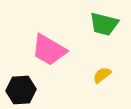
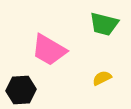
yellow semicircle: moved 3 px down; rotated 12 degrees clockwise
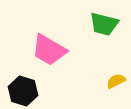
yellow semicircle: moved 14 px right, 3 px down
black hexagon: moved 2 px right, 1 px down; rotated 20 degrees clockwise
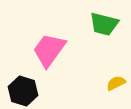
pink trapezoid: rotated 96 degrees clockwise
yellow semicircle: moved 2 px down
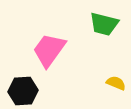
yellow semicircle: rotated 48 degrees clockwise
black hexagon: rotated 20 degrees counterclockwise
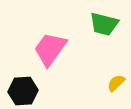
pink trapezoid: moved 1 px right, 1 px up
yellow semicircle: rotated 66 degrees counterclockwise
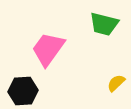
pink trapezoid: moved 2 px left
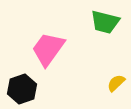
green trapezoid: moved 1 px right, 2 px up
black hexagon: moved 1 px left, 2 px up; rotated 16 degrees counterclockwise
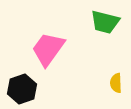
yellow semicircle: rotated 48 degrees counterclockwise
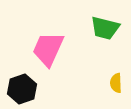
green trapezoid: moved 6 px down
pink trapezoid: rotated 12 degrees counterclockwise
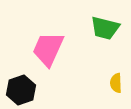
black hexagon: moved 1 px left, 1 px down
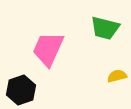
yellow semicircle: moved 1 px right, 7 px up; rotated 78 degrees clockwise
